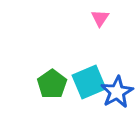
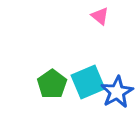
pink triangle: moved 2 px up; rotated 24 degrees counterclockwise
cyan square: moved 1 px left
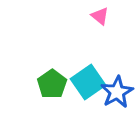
cyan square: rotated 12 degrees counterclockwise
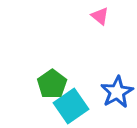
cyan square: moved 17 px left, 24 px down
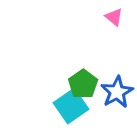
pink triangle: moved 14 px right, 1 px down
green pentagon: moved 31 px right
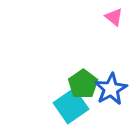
blue star: moved 6 px left, 3 px up
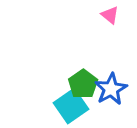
pink triangle: moved 4 px left, 2 px up
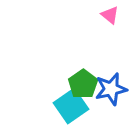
blue star: rotated 16 degrees clockwise
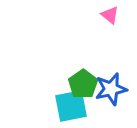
cyan square: rotated 24 degrees clockwise
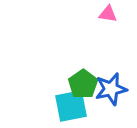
pink triangle: moved 2 px left, 1 px up; rotated 30 degrees counterclockwise
